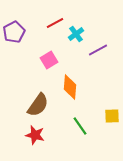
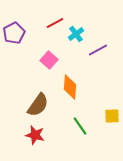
purple pentagon: moved 1 px down
pink square: rotated 18 degrees counterclockwise
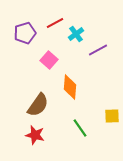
purple pentagon: moved 11 px right; rotated 10 degrees clockwise
green line: moved 2 px down
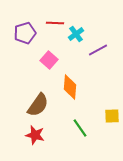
red line: rotated 30 degrees clockwise
